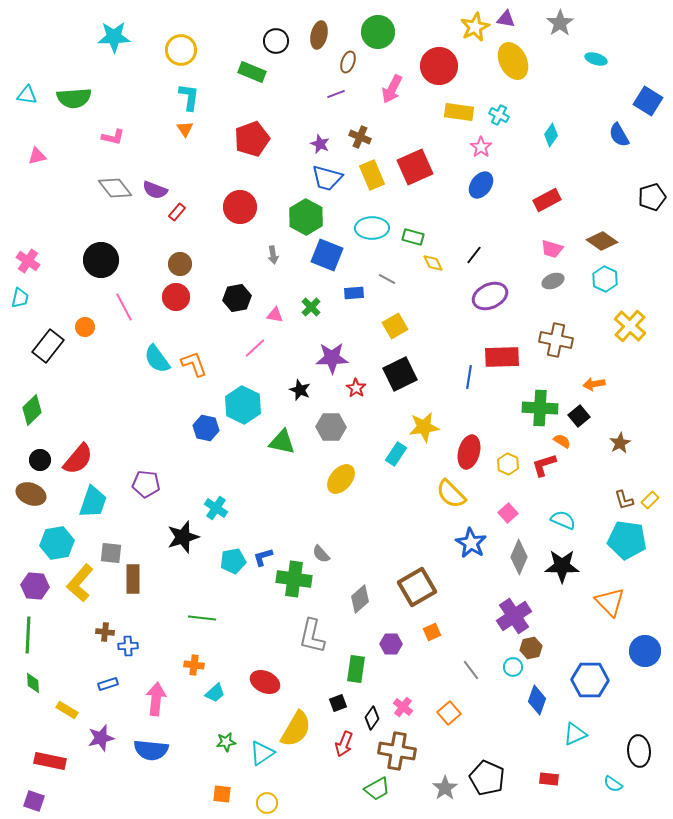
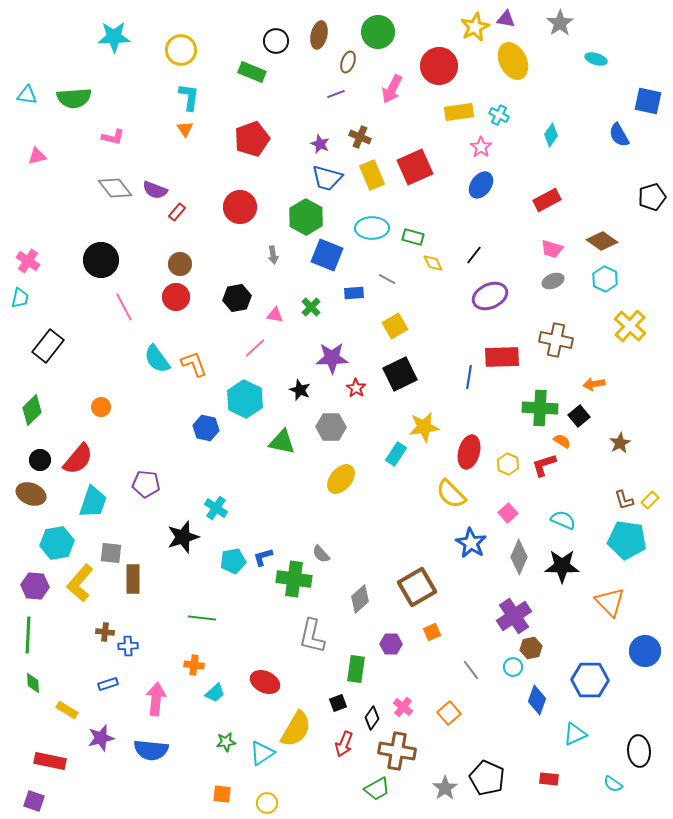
blue square at (648, 101): rotated 20 degrees counterclockwise
yellow rectangle at (459, 112): rotated 16 degrees counterclockwise
orange circle at (85, 327): moved 16 px right, 80 px down
cyan hexagon at (243, 405): moved 2 px right, 6 px up
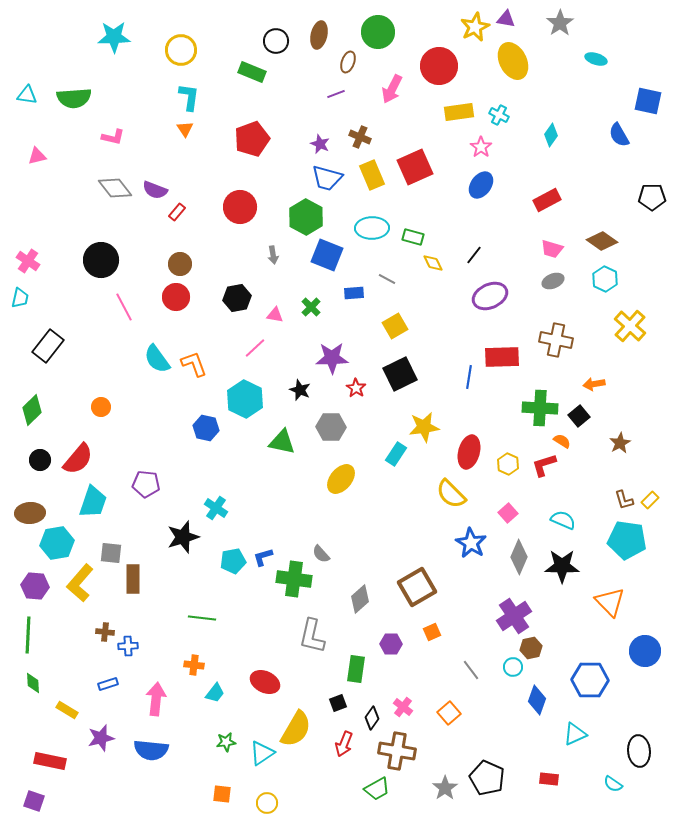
black pentagon at (652, 197): rotated 16 degrees clockwise
brown ellipse at (31, 494): moved 1 px left, 19 px down; rotated 24 degrees counterclockwise
cyan trapezoid at (215, 693): rotated 10 degrees counterclockwise
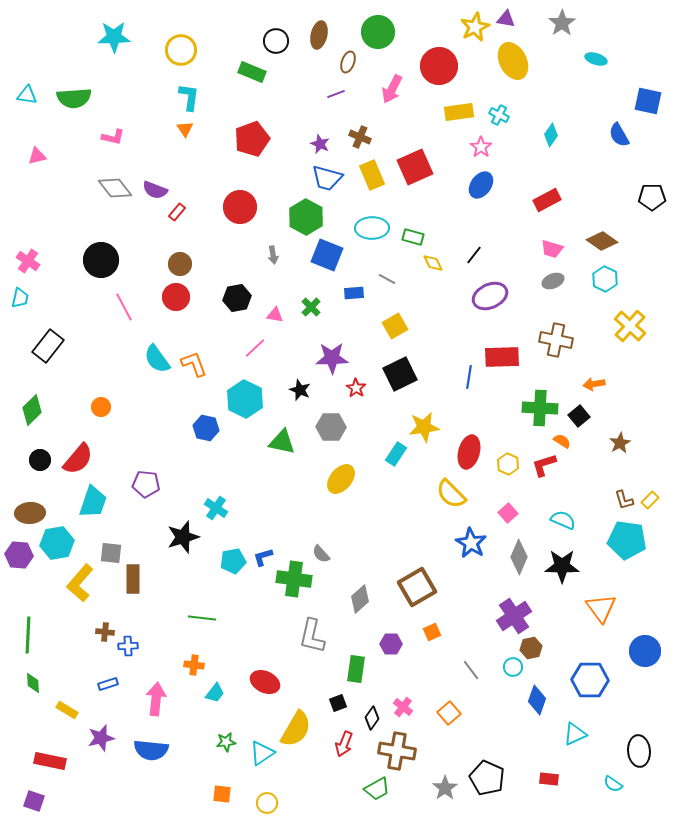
gray star at (560, 23): moved 2 px right
purple hexagon at (35, 586): moved 16 px left, 31 px up
orange triangle at (610, 602): moved 9 px left, 6 px down; rotated 8 degrees clockwise
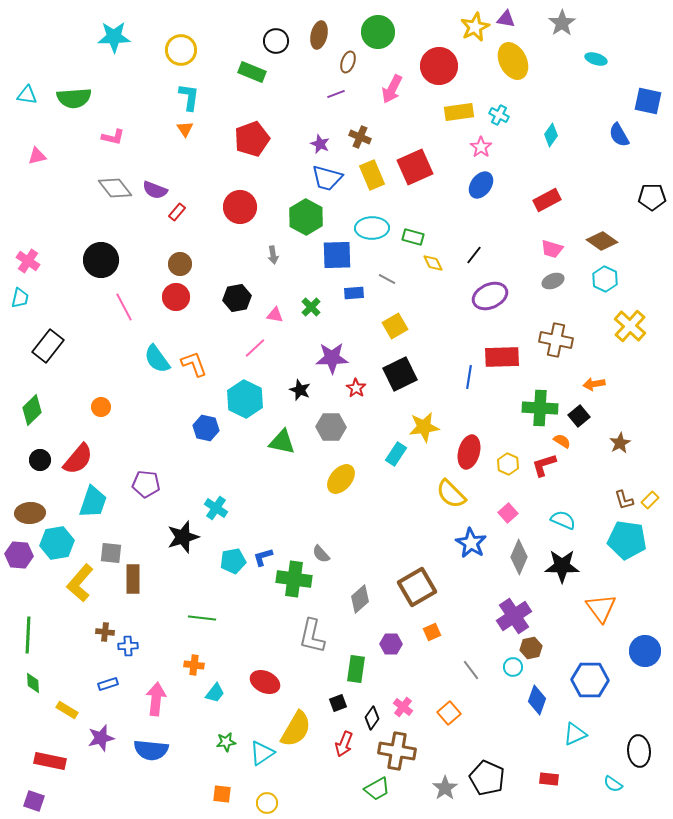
blue square at (327, 255): moved 10 px right; rotated 24 degrees counterclockwise
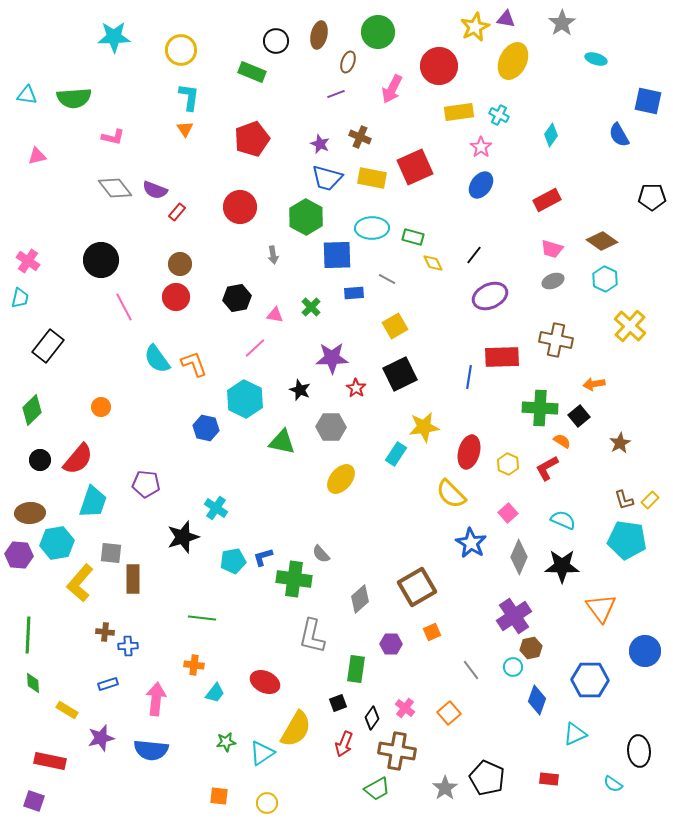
yellow ellipse at (513, 61): rotated 54 degrees clockwise
yellow rectangle at (372, 175): moved 3 px down; rotated 56 degrees counterclockwise
red L-shape at (544, 465): moved 3 px right, 3 px down; rotated 12 degrees counterclockwise
pink cross at (403, 707): moved 2 px right, 1 px down
orange square at (222, 794): moved 3 px left, 2 px down
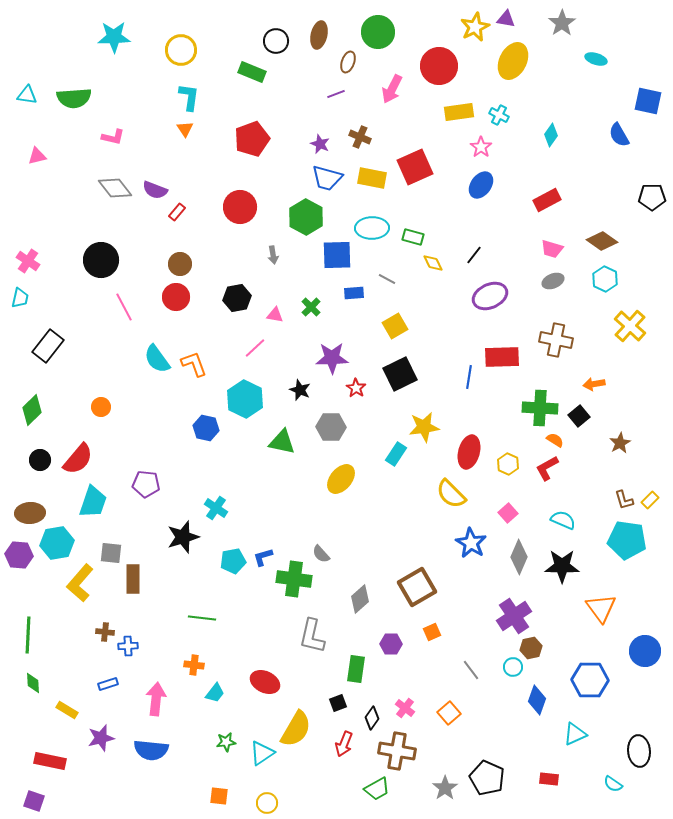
orange semicircle at (562, 441): moved 7 px left, 1 px up
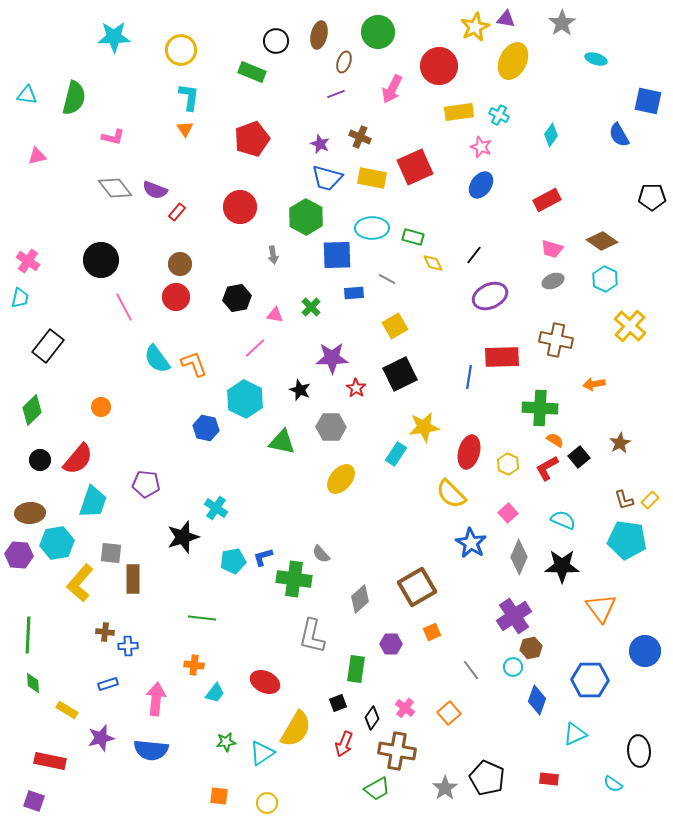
brown ellipse at (348, 62): moved 4 px left
green semicircle at (74, 98): rotated 72 degrees counterclockwise
pink star at (481, 147): rotated 15 degrees counterclockwise
black square at (579, 416): moved 41 px down
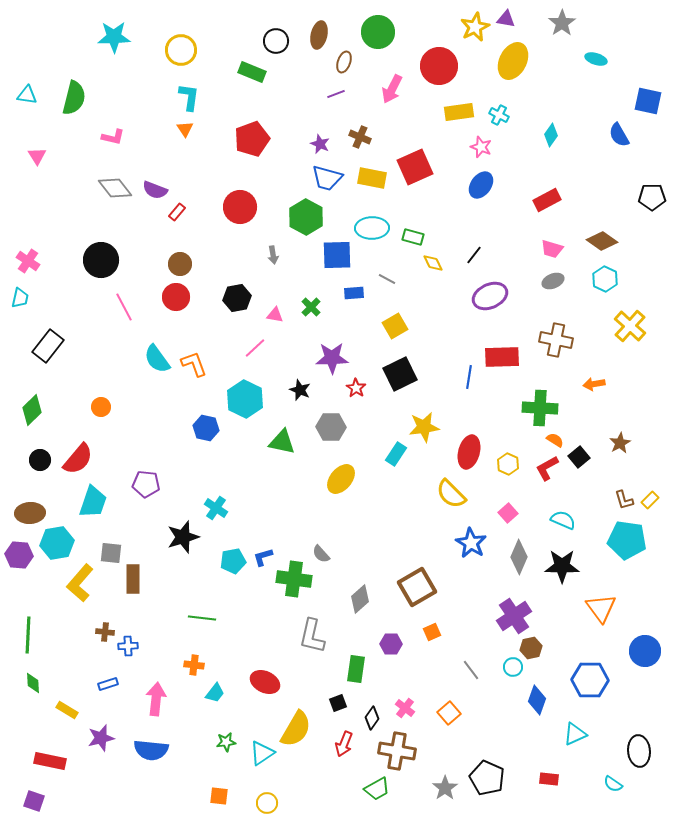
pink triangle at (37, 156): rotated 48 degrees counterclockwise
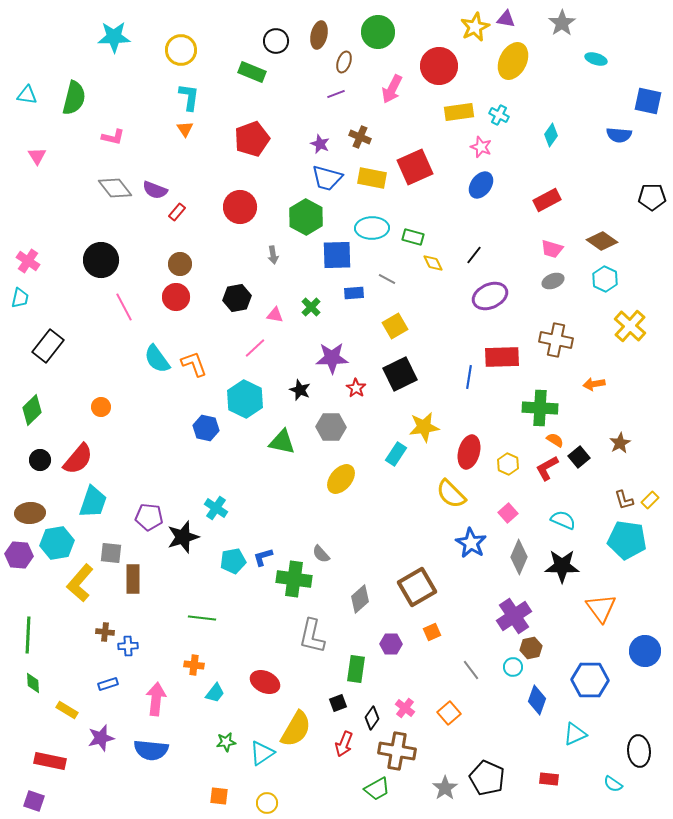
blue semicircle at (619, 135): rotated 55 degrees counterclockwise
purple pentagon at (146, 484): moved 3 px right, 33 px down
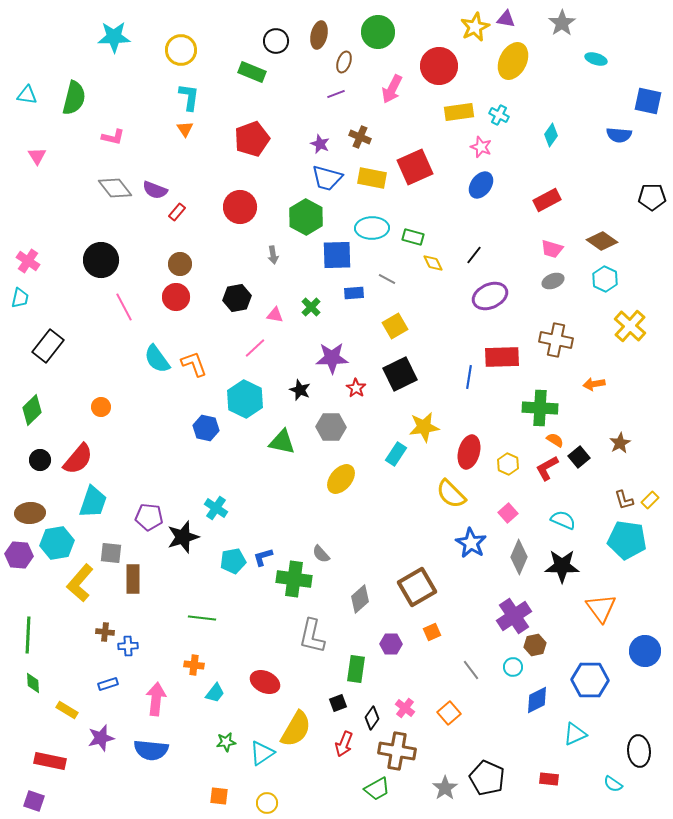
brown hexagon at (531, 648): moved 4 px right, 3 px up
blue diamond at (537, 700): rotated 44 degrees clockwise
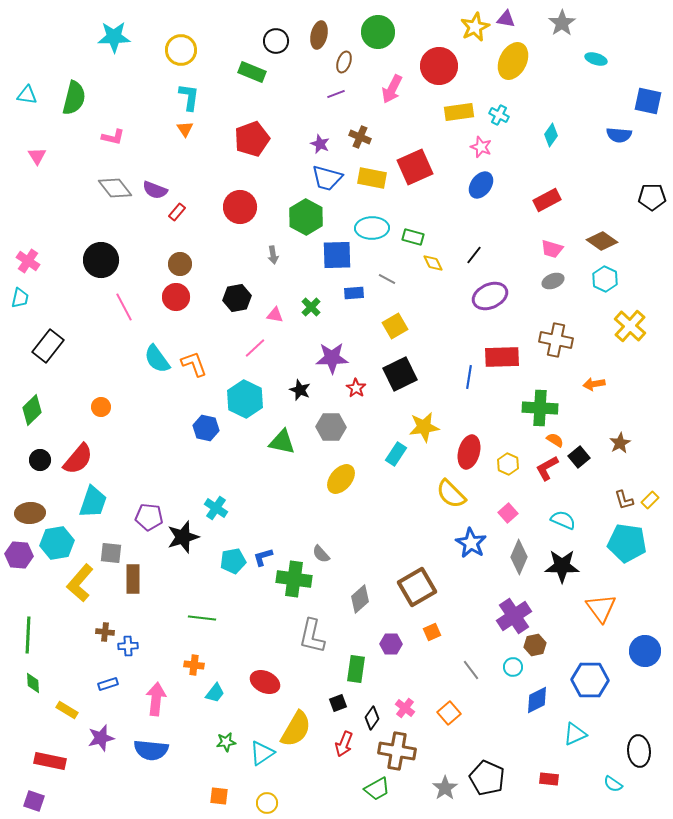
cyan pentagon at (627, 540): moved 3 px down
